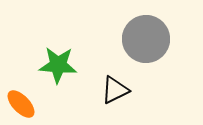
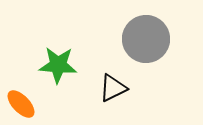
black triangle: moved 2 px left, 2 px up
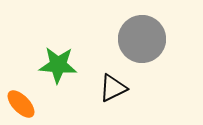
gray circle: moved 4 px left
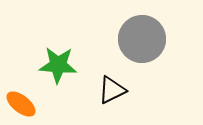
black triangle: moved 1 px left, 2 px down
orange ellipse: rotated 8 degrees counterclockwise
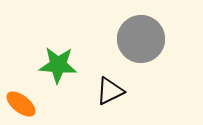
gray circle: moved 1 px left
black triangle: moved 2 px left, 1 px down
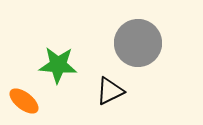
gray circle: moved 3 px left, 4 px down
orange ellipse: moved 3 px right, 3 px up
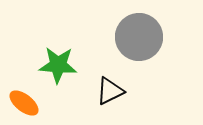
gray circle: moved 1 px right, 6 px up
orange ellipse: moved 2 px down
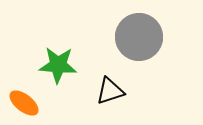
black triangle: rotated 8 degrees clockwise
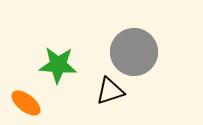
gray circle: moved 5 px left, 15 px down
orange ellipse: moved 2 px right
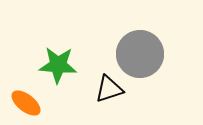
gray circle: moved 6 px right, 2 px down
black triangle: moved 1 px left, 2 px up
